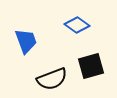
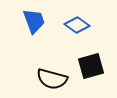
blue trapezoid: moved 8 px right, 20 px up
black semicircle: rotated 36 degrees clockwise
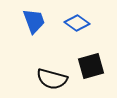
blue diamond: moved 2 px up
